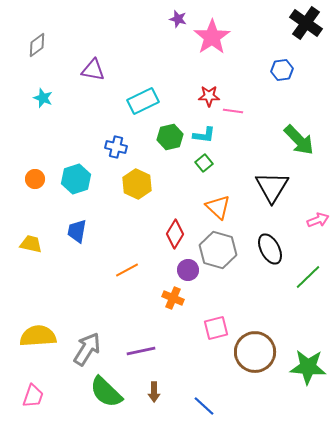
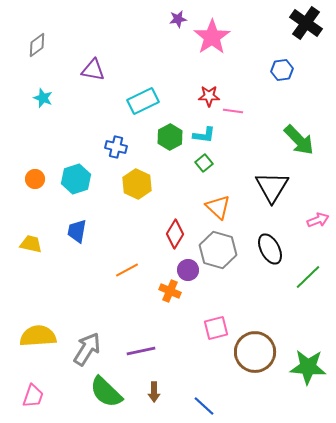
purple star: rotated 24 degrees counterclockwise
green hexagon: rotated 15 degrees counterclockwise
orange cross: moved 3 px left, 7 px up
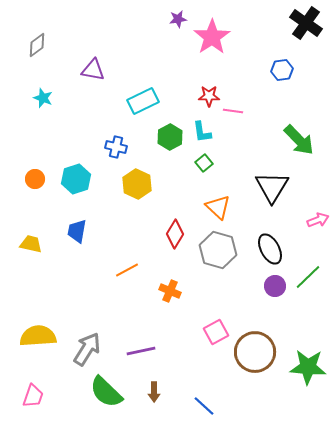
cyan L-shape: moved 2 px left, 3 px up; rotated 75 degrees clockwise
purple circle: moved 87 px right, 16 px down
pink square: moved 4 px down; rotated 15 degrees counterclockwise
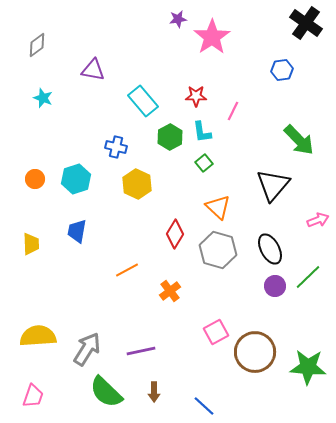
red star: moved 13 px left
cyan rectangle: rotated 76 degrees clockwise
pink line: rotated 72 degrees counterclockwise
black triangle: moved 1 px right, 2 px up; rotated 9 degrees clockwise
yellow trapezoid: rotated 75 degrees clockwise
orange cross: rotated 30 degrees clockwise
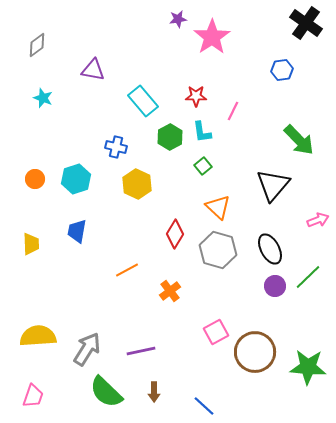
green square: moved 1 px left, 3 px down
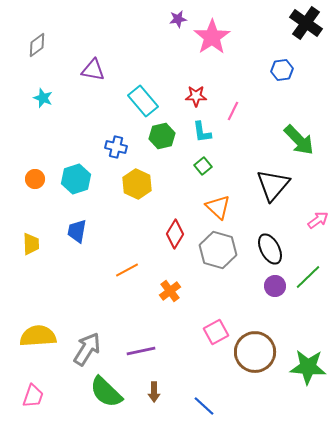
green hexagon: moved 8 px left, 1 px up; rotated 15 degrees clockwise
pink arrow: rotated 15 degrees counterclockwise
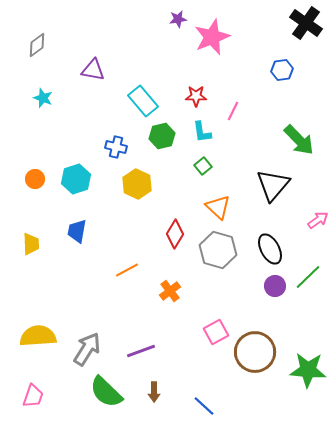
pink star: rotated 12 degrees clockwise
purple line: rotated 8 degrees counterclockwise
green star: moved 3 px down
